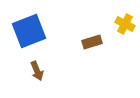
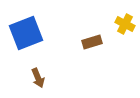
blue square: moved 3 px left, 2 px down
brown arrow: moved 1 px right, 7 px down
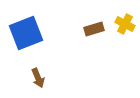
brown rectangle: moved 2 px right, 13 px up
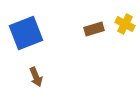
brown arrow: moved 2 px left, 1 px up
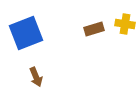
yellow cross: rotated 18 degrees counterclockwise
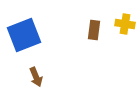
brown rectangle: moved 1 px down; rotated 66 degrees counterclockwise
blue square: moved 2 px left, 2 px down
